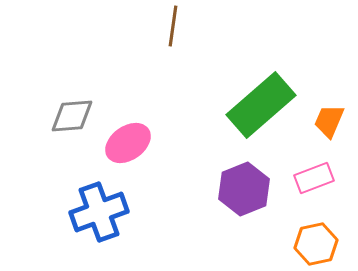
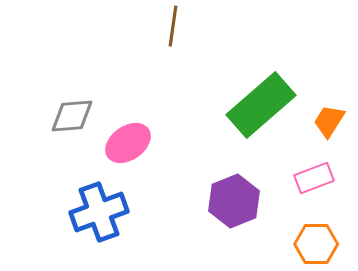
orange trapezoid: rotated 9 degrees clockwise
purple hexagon: moved 10 px left, 12 px down
orange hexagon: rotated 12 degrees clockwise
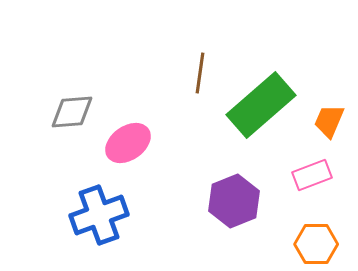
brown line: moved 27 px right, 47 px down
gray diamond: moved 4 px up
orange trapezoid: rotated 9 degrees counterclockwise
pink rectangle: moved 2 px left, 3 px up
blue cross: moved 3 px down
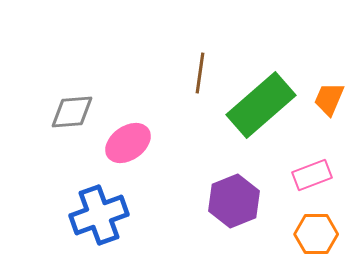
orange trapezoid: moved 22 px up
orange hexagon: moved 10 px up
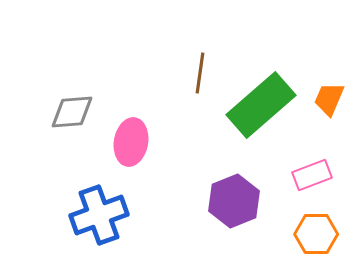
pink ellipse: moved 3 px right, 1 px up; rotated 45 degrees counterclockwise
